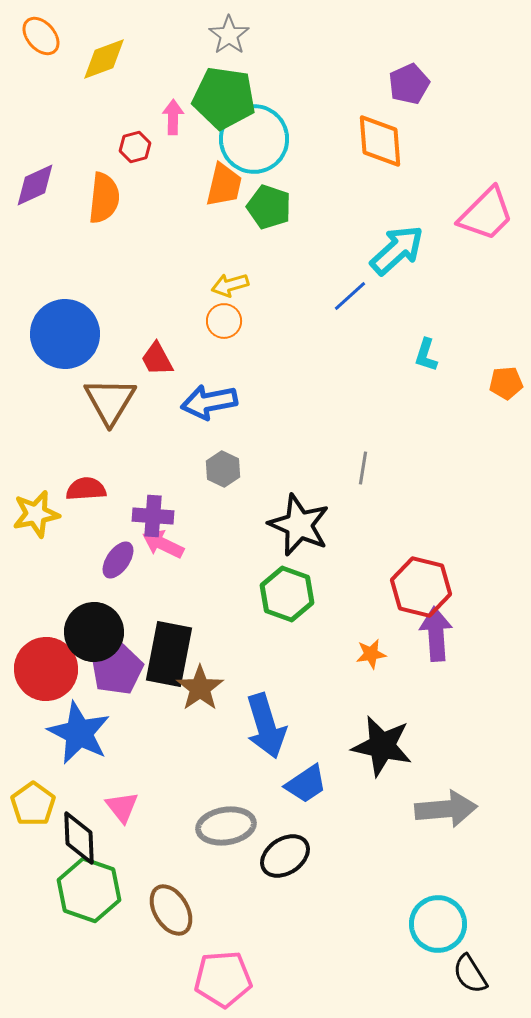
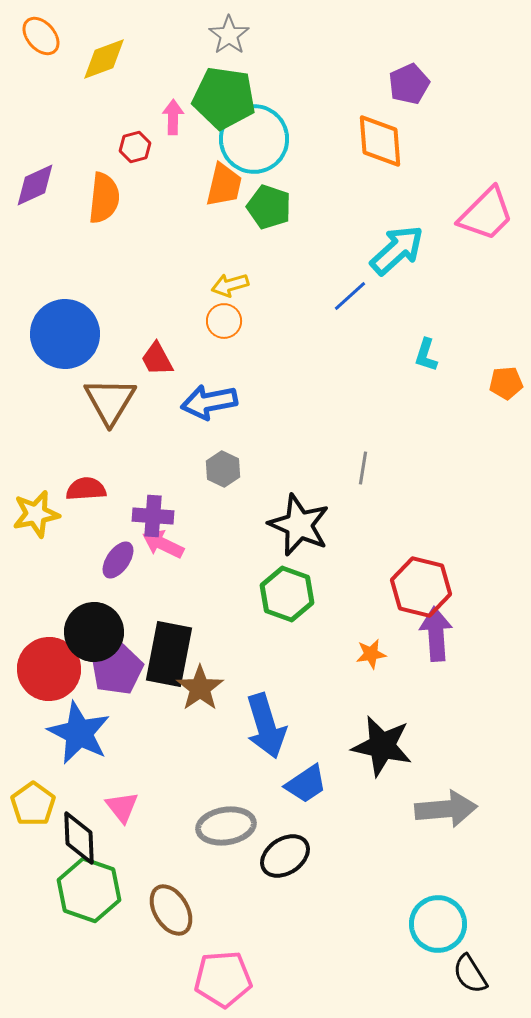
red circle at (46, 669): moved 3 px right
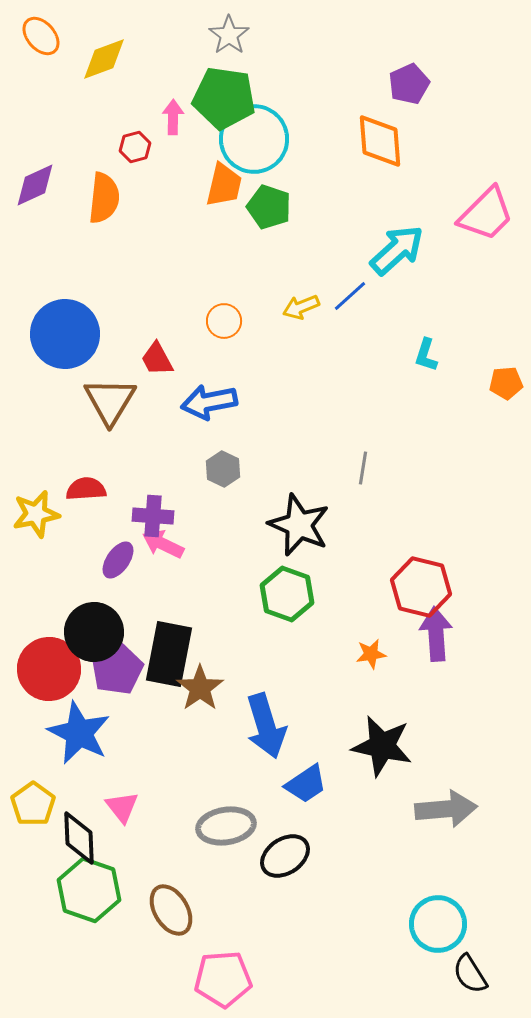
yellow arrow at (230, 285): moved 71 px right, 22 px down; rotated 6 degrees counterclockwise
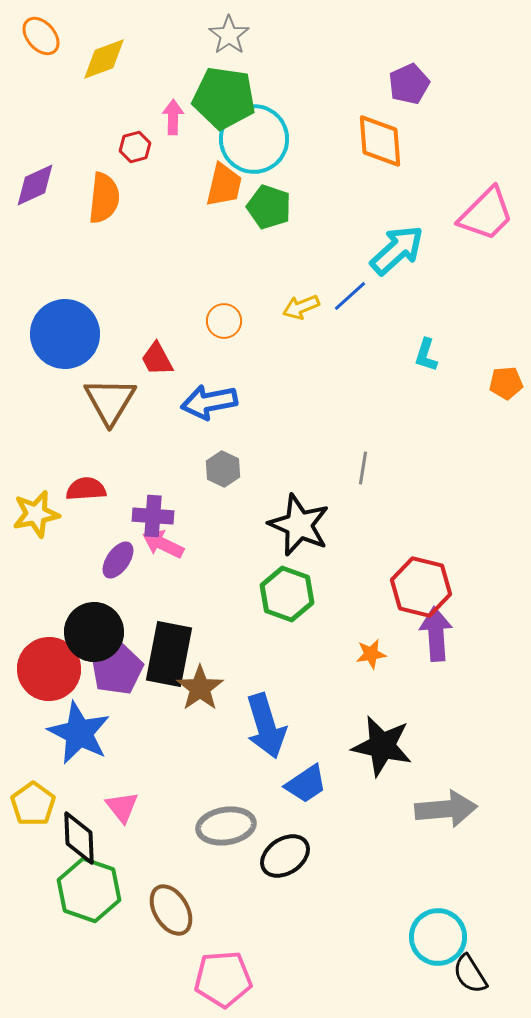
cyan circle at (438, 924): moved 13 px down
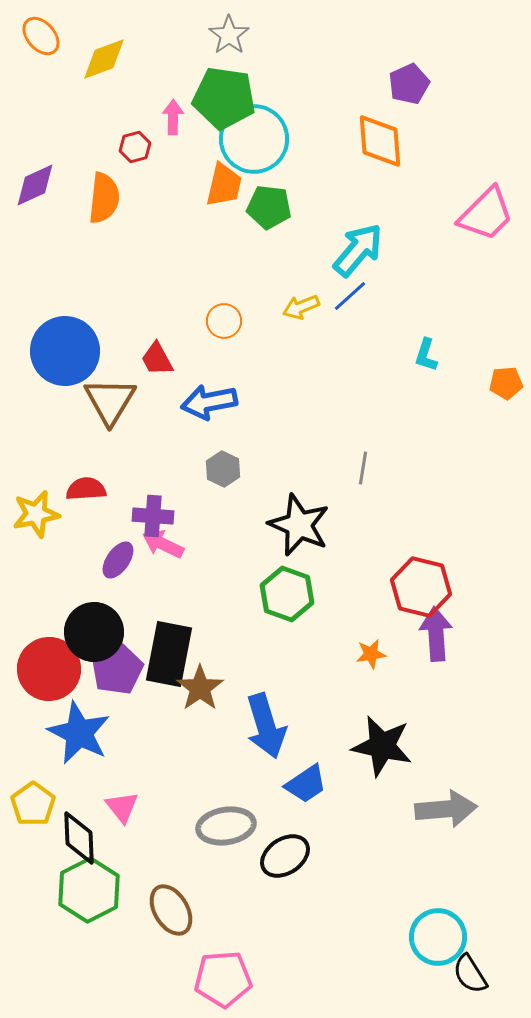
green pentagon at (269, 207): rotated 12 degrees counterclockwise
cyan arrow at (397, 250): moved 39 px left; rotated 8 degrees counterclockwise
blue circle at (65, 334): moved 17 px down
green hexagon at (89, 890): rotated 14 degrees clockwise
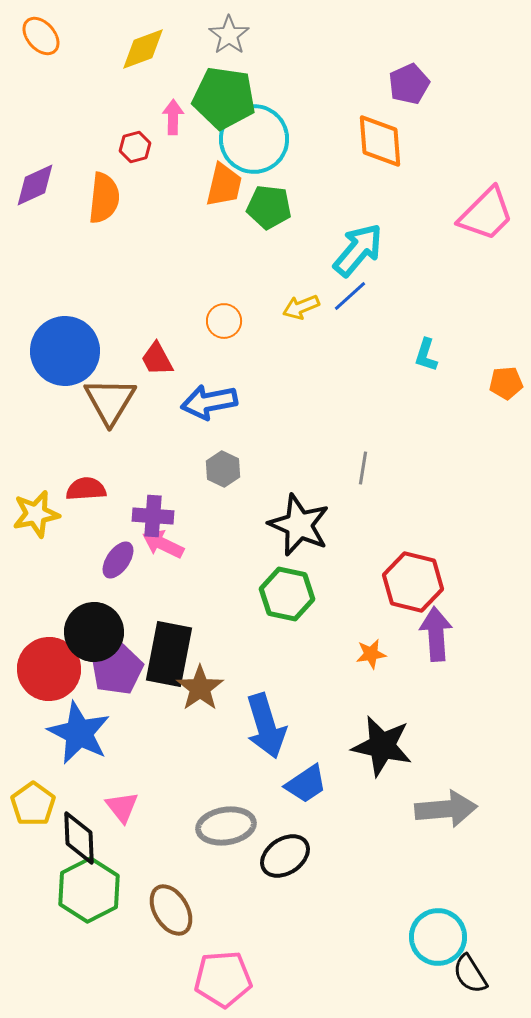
yellow diamond at (104, 59): moved 39 px right, 10 px up
red hexagon at (421, 587): moved 8 px left, 5 px up
green hexagon at (287, 594): rotated 8 degrees counterclockwise
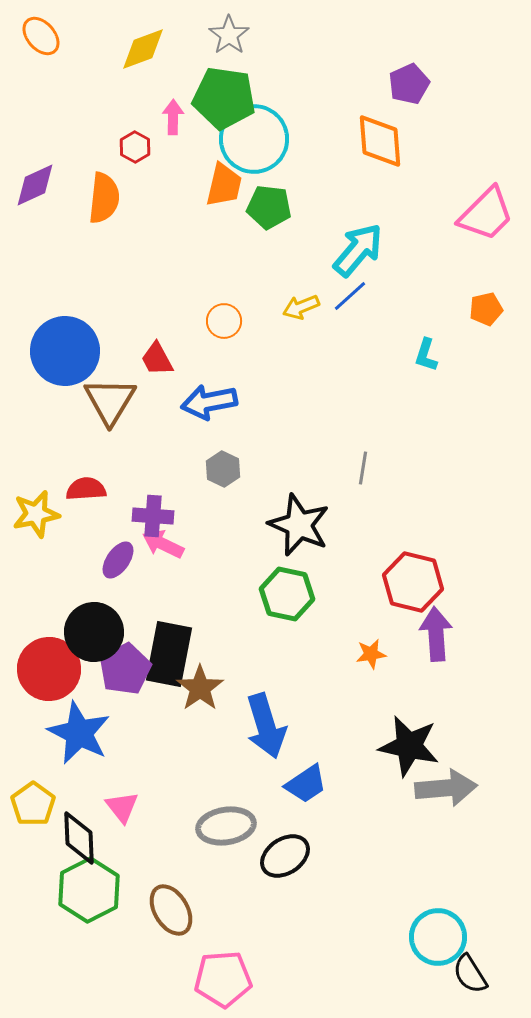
red hexagon at (135, 147): rotated 16 degrees counterclockwise
orange pentagon at (506, 383): moved 20 px left, 74 px up; rotated 8 degrees counterclockwise
purple pentagon at (117, 669): moved 8 px right
black star at (382, 746): moved 27 px right
gray arrow at (446, 809): moved 21 px up
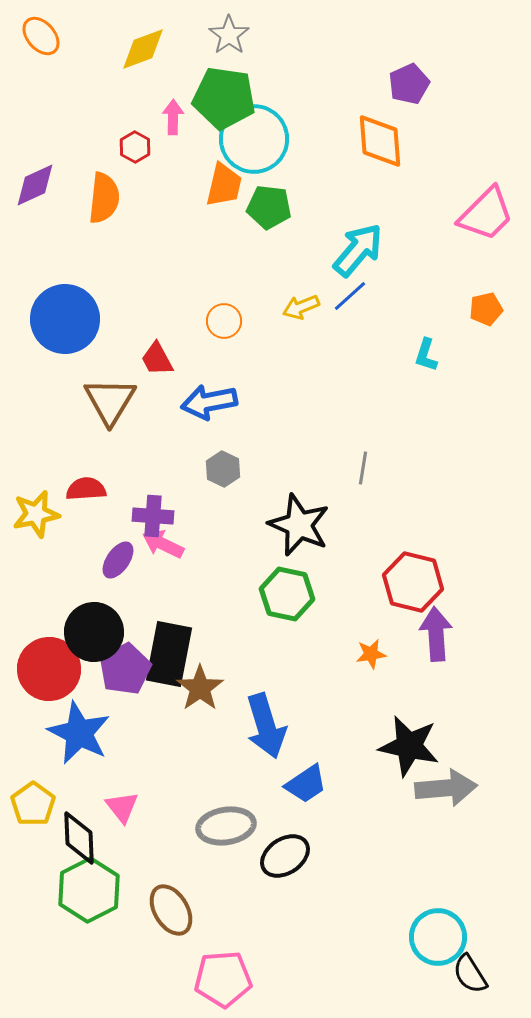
blue circle at (65, 351): moved 32 px up
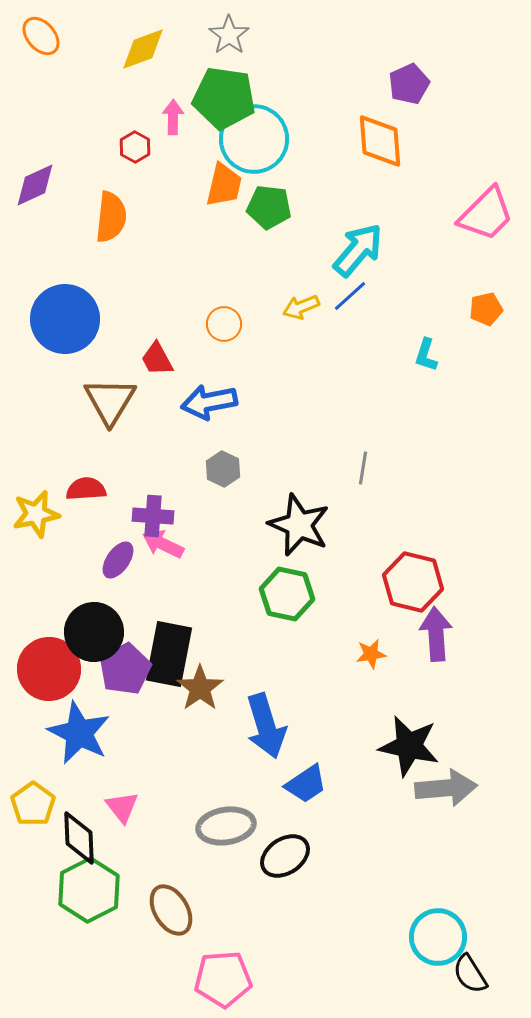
orange semicircle at (104, 198): moved 7 px right, 19 px down
orange circle at (224, 321): moved 3 px down
